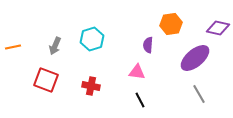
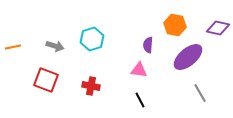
orange hexagon: moved 4 px right, 1 px down; rotated 20 degrees clockwise
gray arrow: rotated 96 degrees counterclockwise
purple ellipse: moved 7 px left, 1 px up
pink triangle: moved 2 px right, 2 px up
gray line: moved 1 px right, 1 px up
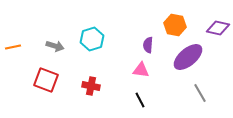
pink triangle: moved 2 px right
